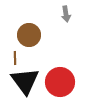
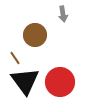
gray arrow: moved 3 px left
brown circle: moved 6 px right
brown line: rotated 32 degrees counterclockwise
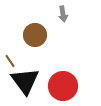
brown line: moved 5 px left, 3 px down
red circle: moved 3 px right, 4 px down
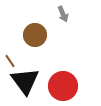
gray arrow: rotated 14 degrees counterclockwise
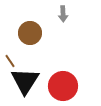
gray arrow: rotated 21 degrees clockwise
brown circle: moved 5 px left, 2 px up
black triangle: rotated 8 degrees clockwise
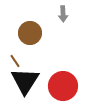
brown line: moved 5 px right
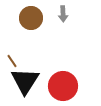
brown circle: moved 1 px right, 15 px up
brown line: moved 3 px left
